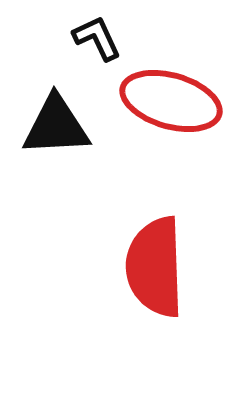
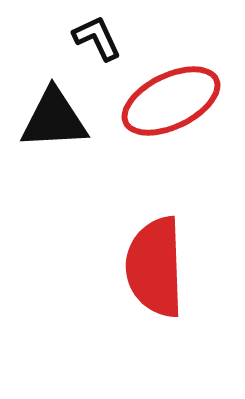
red ellipse: rotated 42 degrees counterclockwise
black triangle: moved 2 px left, 7 px up
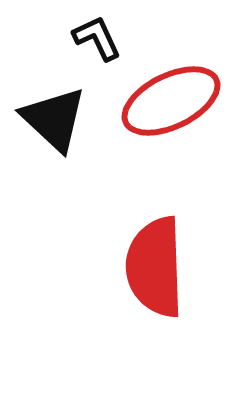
black triangle: rotated 46 degrees clockwise
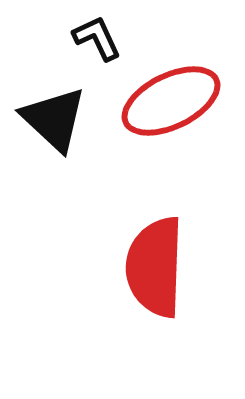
red semicircle: rotated 4 degrees clockwise
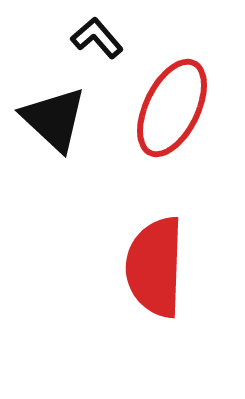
black L-shape: rotated 16 degrees counterclockwise
red ellipse: moved 1 px right, 7 px down; rotated 38 degrees counterclockwise
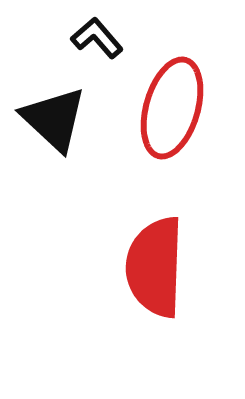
red ellipse: rotated 10 degrees counterclockwise
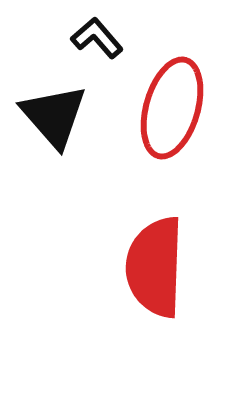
black triangle: moved 3 px up; rotated 6 degrees clockwise
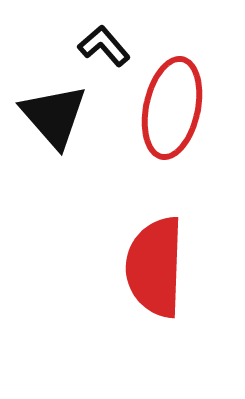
black L-shape: moved 7 px right, 8 px down
red ellipse: rotated 4 degrees counterclockwise
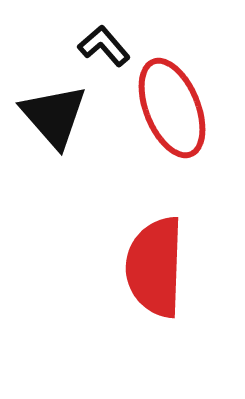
red ellipse: rotated 34 degrees counterclockwise
